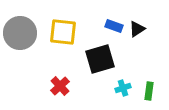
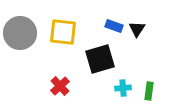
black triangle: rotated 24 degrees counterclockwise
cyan cross: rotated 14 degrees clockwise
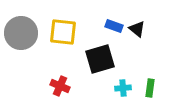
black triangle: rotated 24 degrees counterclockwise
gray circle: moved 1 px right
red cross: rotated 24 degrees counterclockwise
green rectangle: moved 1 px right, 3 px up
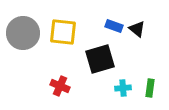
gray circle: moved 2 px right
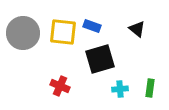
blue rectangle: moved 22 px left
cyan cross: moved 3 px left, 1 px down
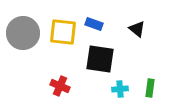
blue rectangle: moved 2 px right, 2 px up
black square: rotated 24 degrees clockwise
